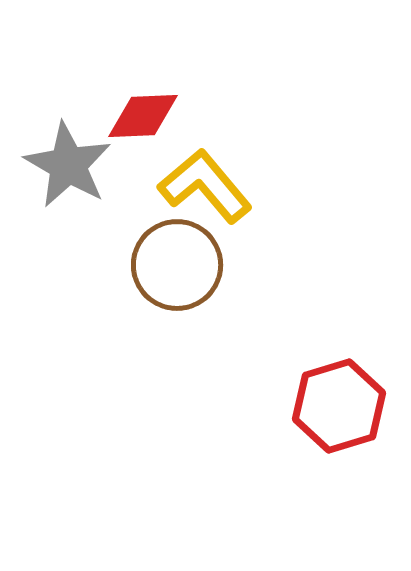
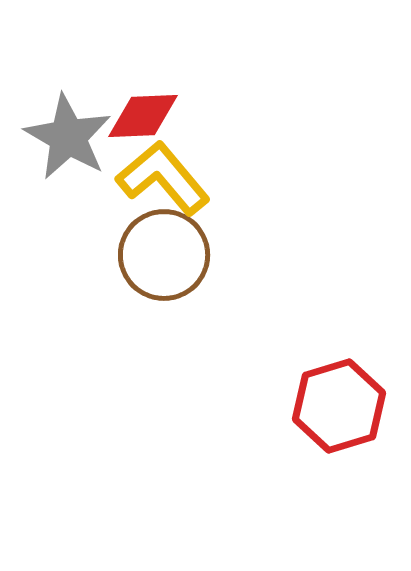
gray star: moved 28 px up
yellow L-shape: moved 42 px left, 8 px up
brown circle: moved 13 px left, 10 px up
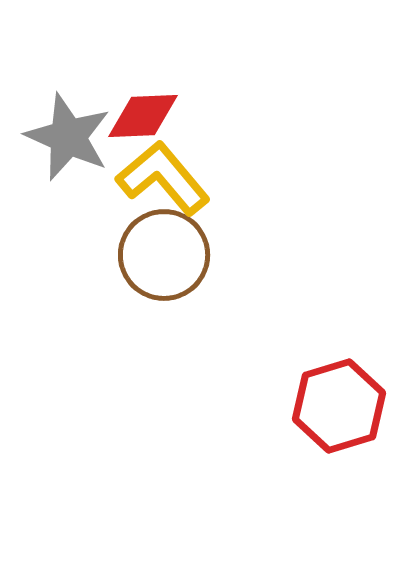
gray star: rotated 6 degrees counterclockwise
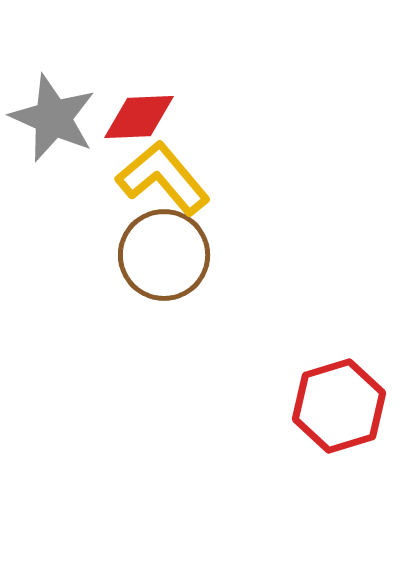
red diamond: moved 4 px left, 1 px down
gray star: moved 15 px left, 19 px up
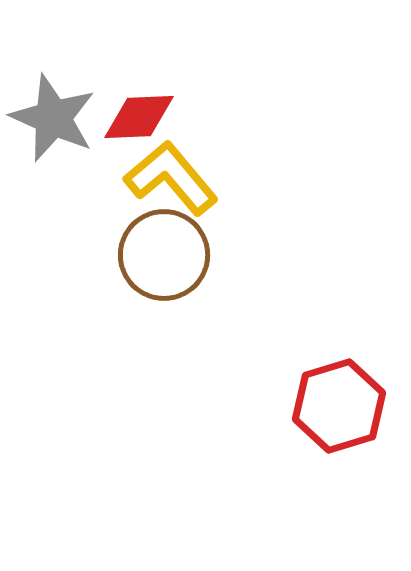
yellow L-shape: moved 8 px right
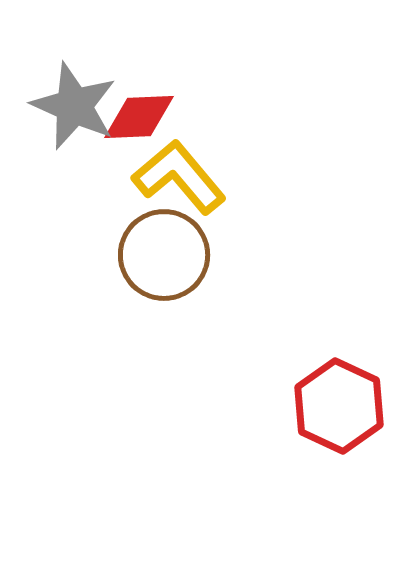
gray star: moved 21 px right, 12 px up
yellow L-shape: moved 8 px right, 1 px up
red hexagon: rotated 18 degrees counterclockwise
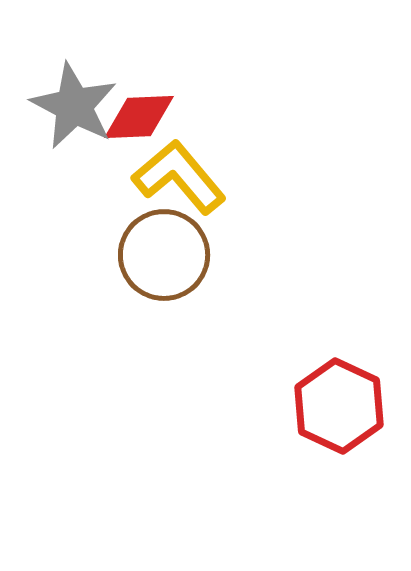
gray star: rotated 4 degrees clockwise
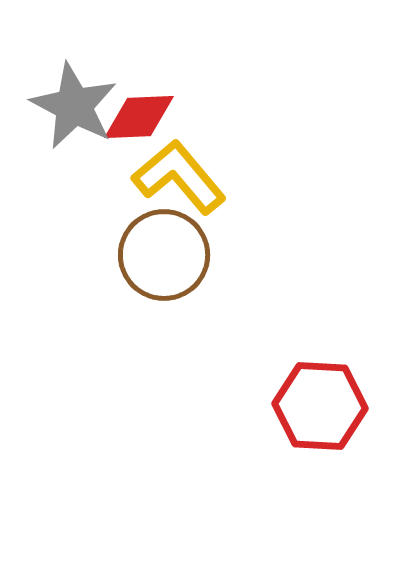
red hexagon: moved 19 px left; rotated 22 degrees counterclockwise
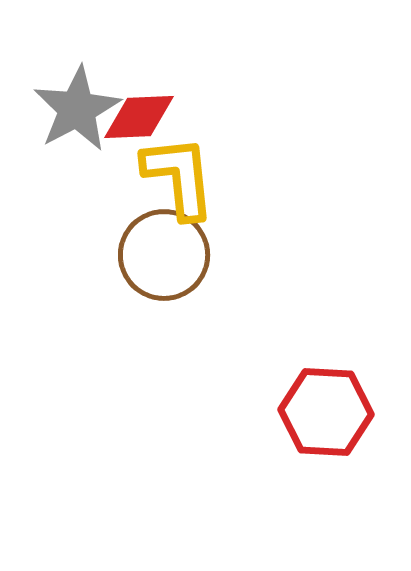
gray star: moved 3 px right, 3 px down; rotated 16 degrees clockwise
yellow L-shape: rotated 34 degrees clockwise
red hexagon: moved 6 px right, 6 px down
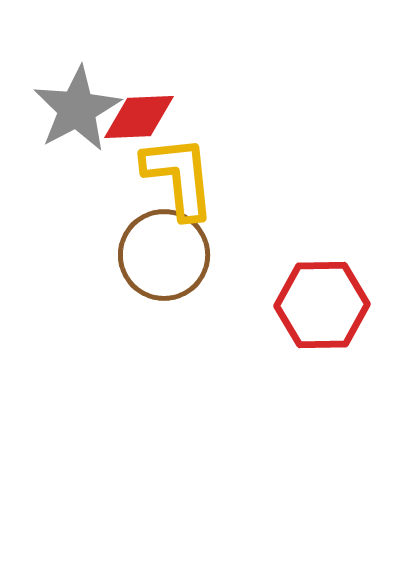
red hexagon: moved 4 px left, 107 px up; rotated 4 degrees counterclockwise
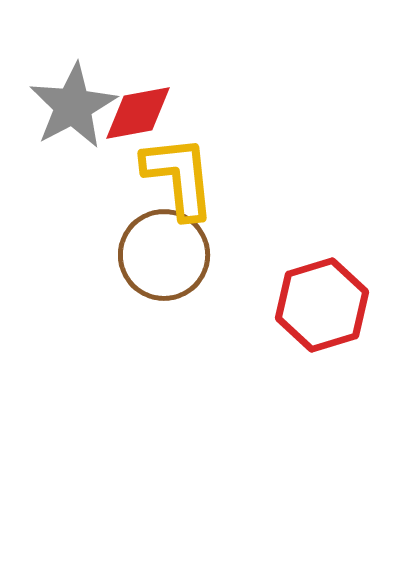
gray star: moved 4 px left, 3 px up
red diamond: moved 1 px left, 4 px up; rotated 8 degrees counterclockwise
red hexagon: rotated 16 degrees counterclockwise
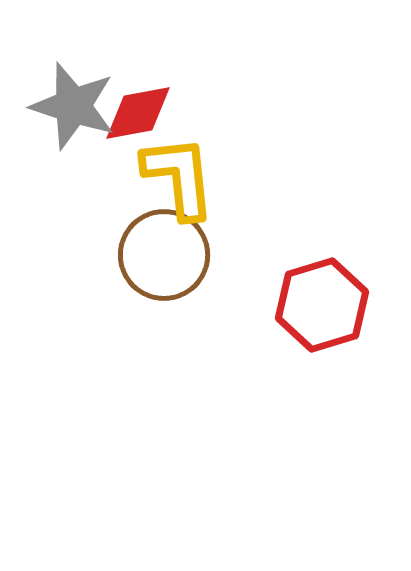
gray star: rotated 26 degrees counterclockwise
